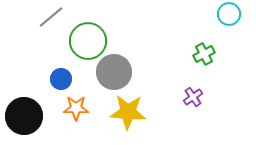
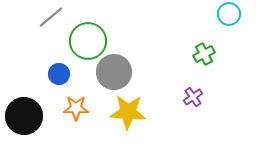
blue circle: moved 2 px left, 5 px up
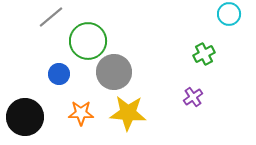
orange star: moved 5 px right, 5 px down
yellow star: moved 1 px down
black circle: moved 1 px right, 1 px down
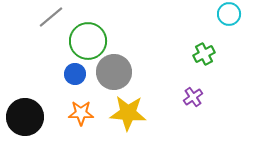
blue circle: moved 16 px right
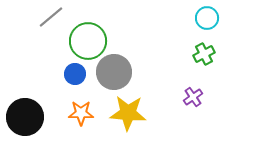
cyan circle: moved 22 px left, 4 px down
